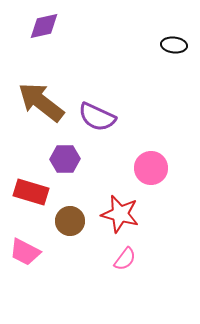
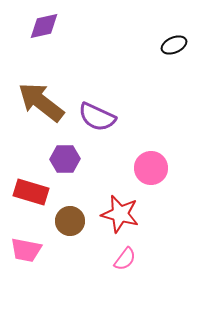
black ellipse: rotated 30 degrees counterclockwise
pink trapezoid: moved 1 px right, 2 px up; rotated 16 degrees counterclockwise
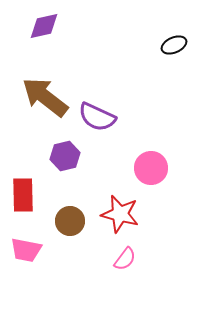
brown arrow: moved 4 px right, 5 px up
purple hexagon: moved 3 px up; rotated 12 degrees counterclockwise
red rectangle: moved 8 px left, 3 px down; rotated 72 degrees clockwise
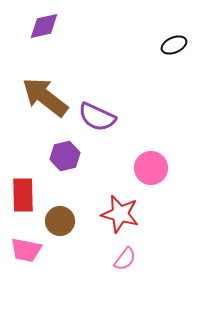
brown circle: moved 10 px left
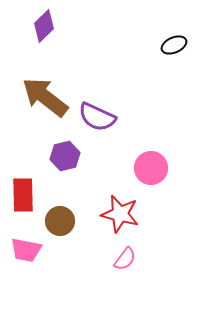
purple diamond: rotated 32 degrees counterclockwise
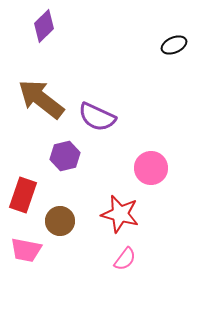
brown arrow: moved 4 px left, 2 px down
red rectangle: rotated 20 degrees clockwise
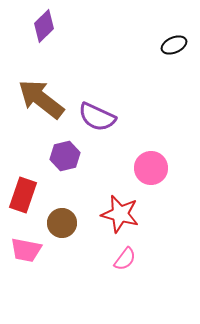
brown circle: moved 2 px right, 2 px down
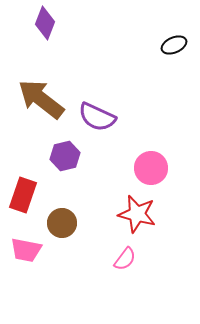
purple diamond: moved 1 px right, 3 px up; rotated 24 degrees counterclockwise
red star: moved 17 px right
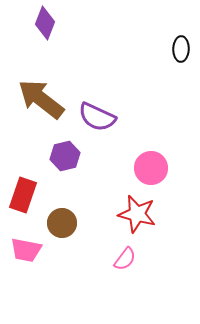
black ellipse: moved 7 px right, 4 px down; rotated 65 degrees counterclockwise
